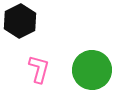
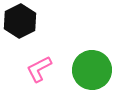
pink L-shape: rotated 132 degrees counterclockwise
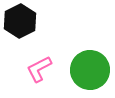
green circle: moved 2 px left
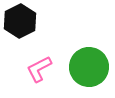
green circle: moved 1 px left, 3 px up
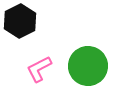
green circle: moved 1 px left, 1 px up
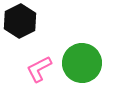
green circle: moved 6 px left, 3 px up
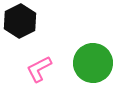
green circle: moved 11 px right
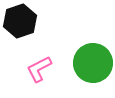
black hexagon: rotated 8 degrees clockwise
